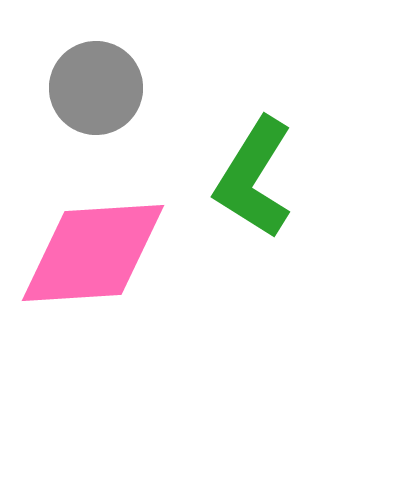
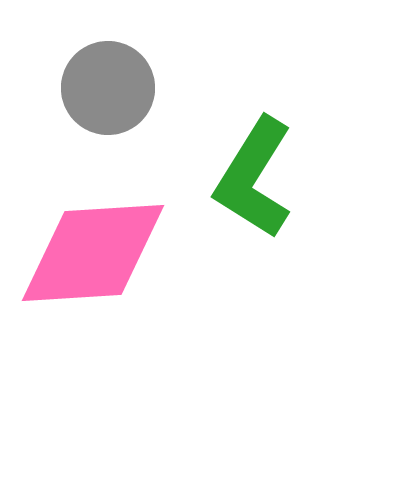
gray circle: moved 12 px right
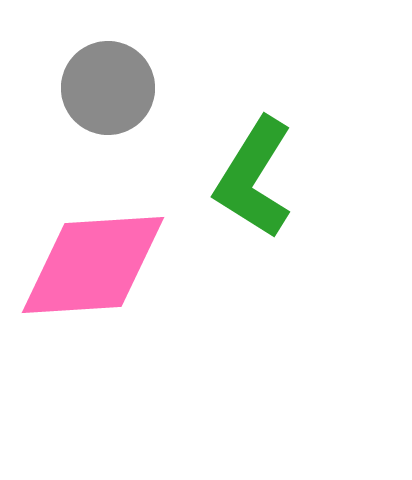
pink diamond: moved 12 px down
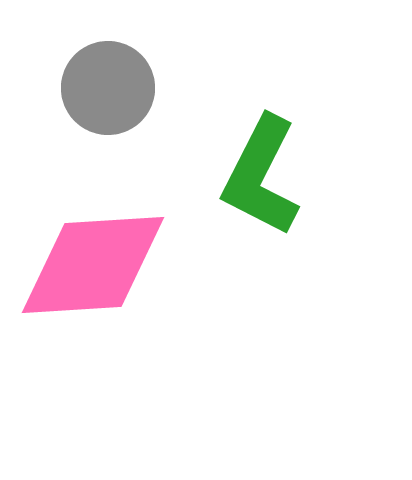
green L-shape: moved 7 px right, 2 px up; rotated 5 degrees counterclockwise
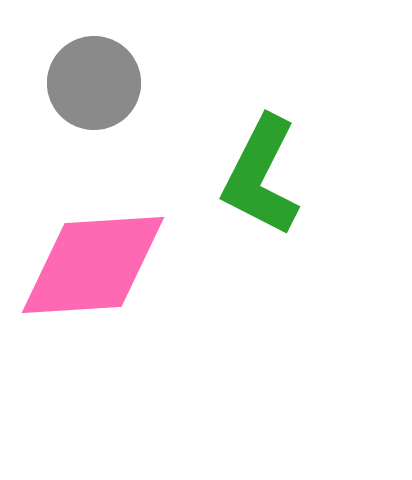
gray circle: moved 14 px left, 5 px up
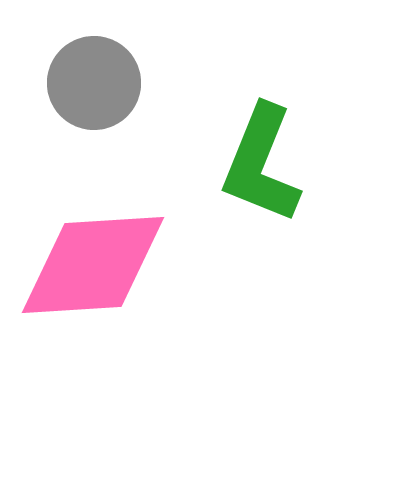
green L-shape: moved 12 px up; rotated 5 degrees counterclockwise
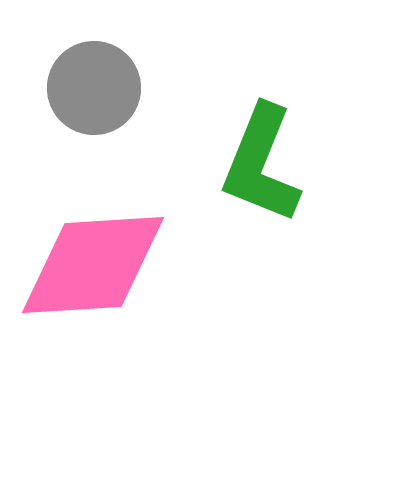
gray circle: moved 5 px down
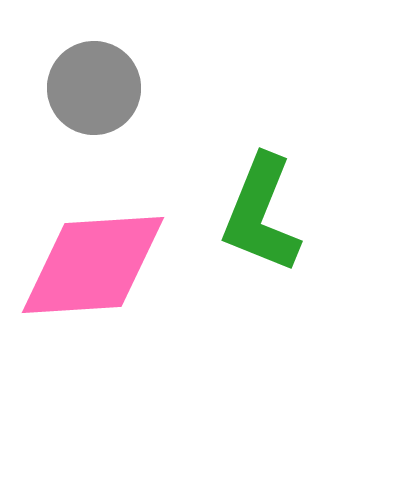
green L-shape: moved 50 px down
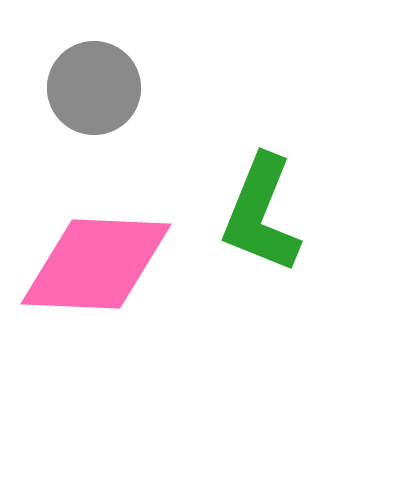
pink diamond: moved 3 px right, 1 px up; rotated 6 degrees clockwise
